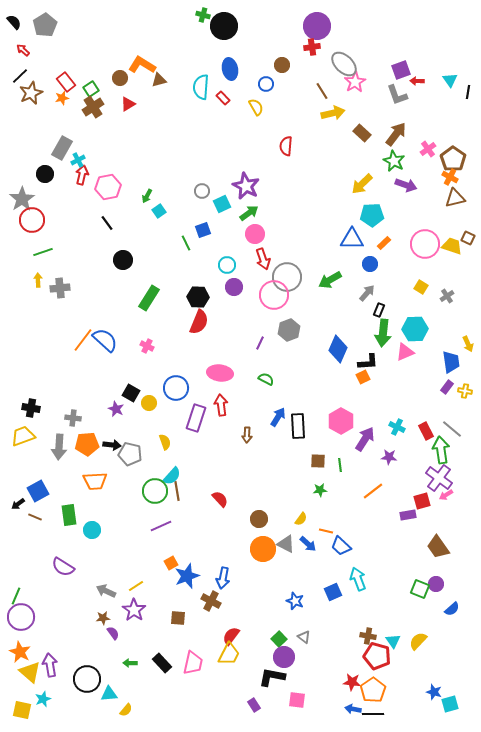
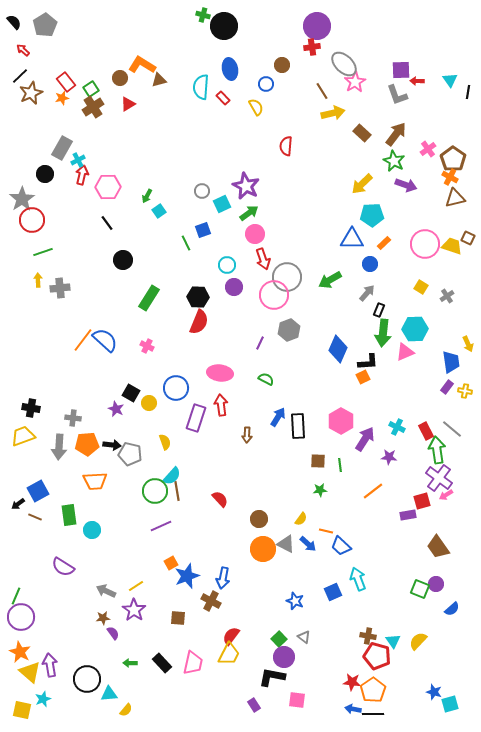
purple square at (401, 70): rotated 18 degrees clockwise
pink hexagon at (108, 187): rotated 10 degrees clockwise
green arrow at (441, 450): moved 4 px left
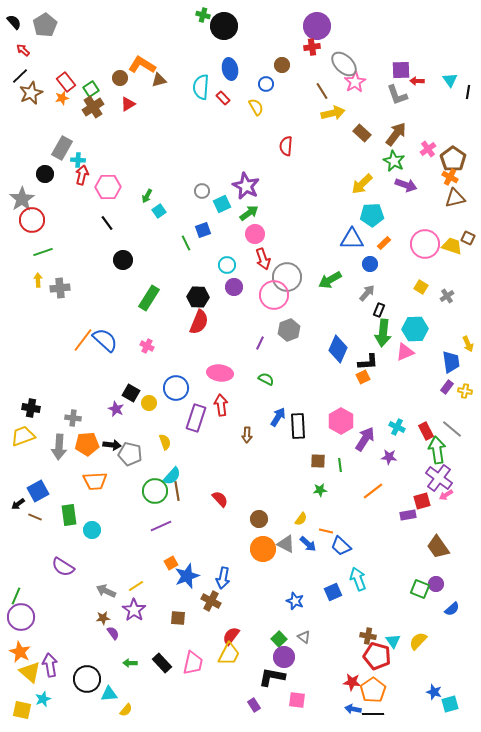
cyan cross at (78, 160): rotated 32 degrees clockwise
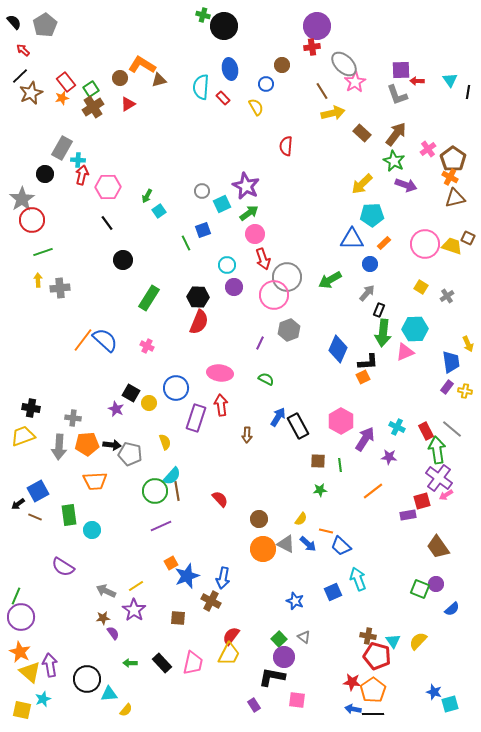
black rectangle at (298, 426): rotated 25 degrees counterclockwise
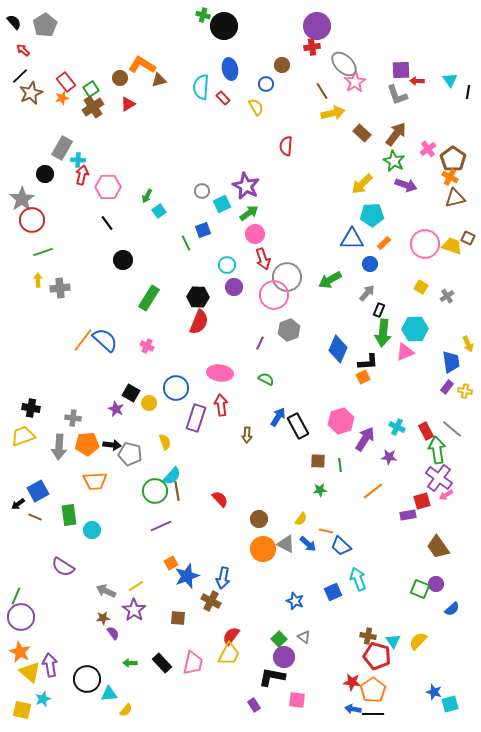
pink hexagon at (341, 421): rotated 15 degrees clockwise
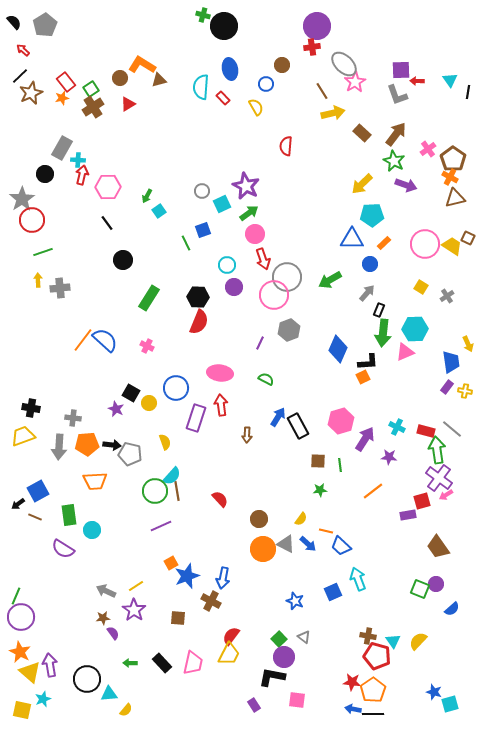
yellow trapezoid at (452, 246): rotated 15 degrees clockwise
red rectangle at (426, 431): rotated 48 degrees counterclockwise
purple semicircle at (63, 567): moved 18 px up
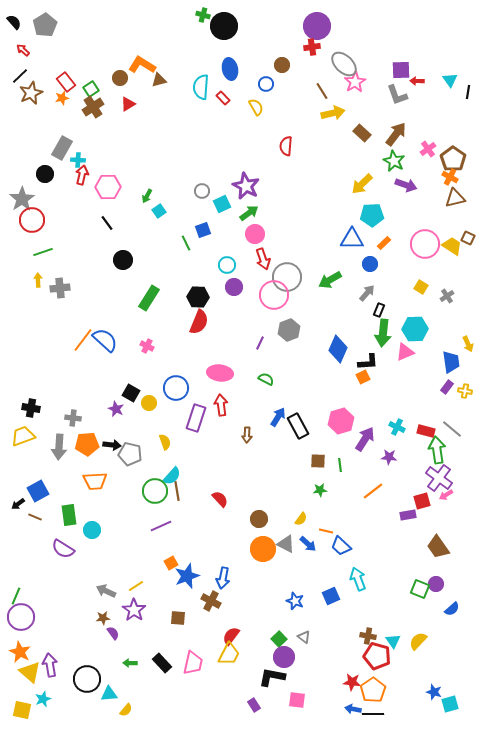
blue square at (333, 592): moved 2 px left, 4 px down
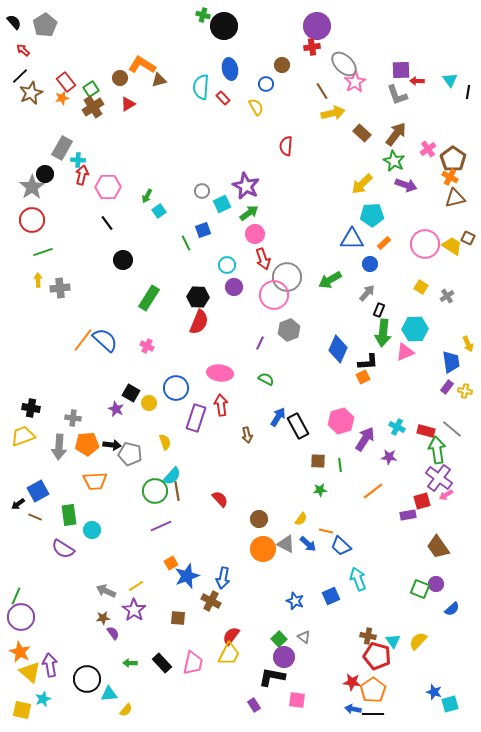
gray star at (22, 199): moved 10 px right, 12 px up
brown arrow at (247, 435): rotated 14 degrees counterclockwise
